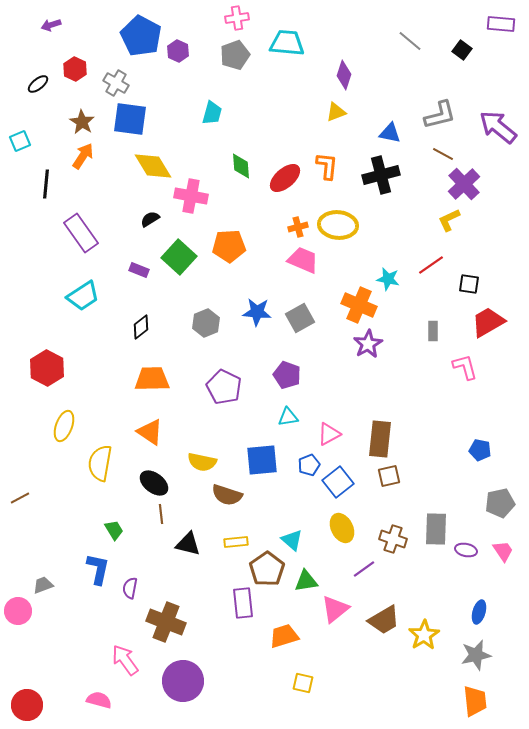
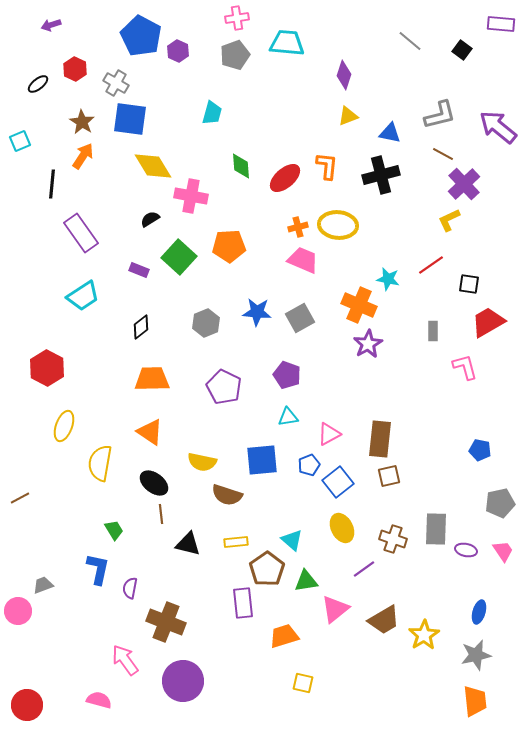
yellow triangle at (336, 112): moved 12 px right, 4 px down
black line at (46, 184): moved 6 px right
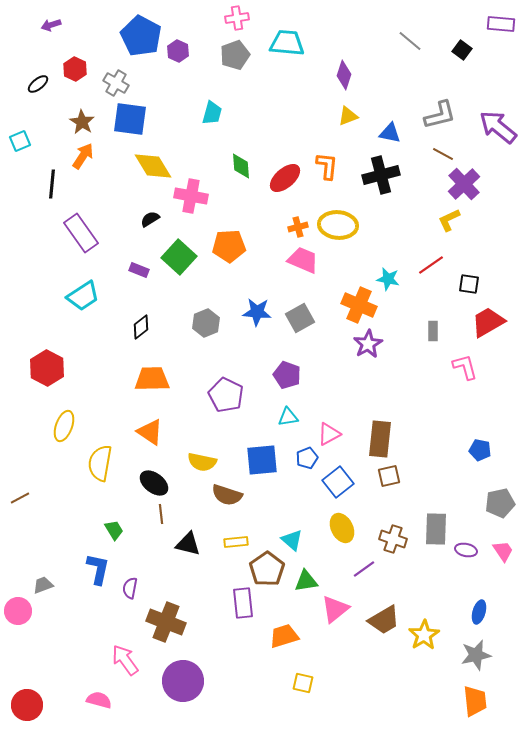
purple pentagon at (224, 387): moved 2 px right, 8 px down
blue pentagon at (309, 465): moved 2 px left, 7 px up
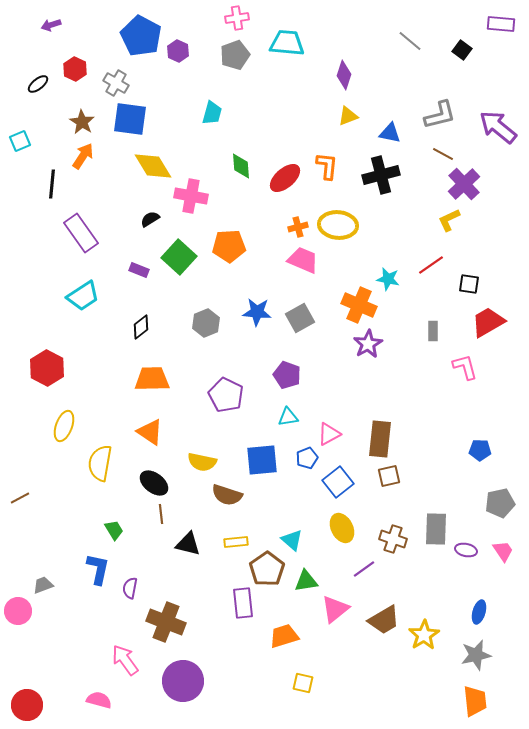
blue pentagon at (480, 450): rotated 10 degrees counterclockwise
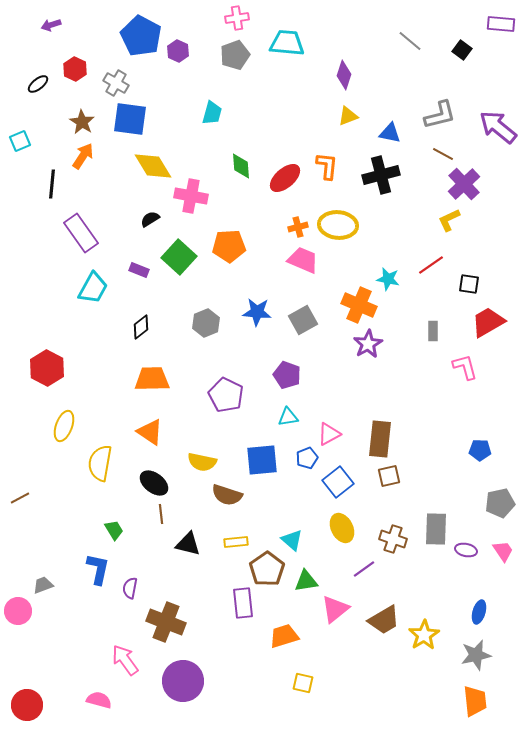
cyan trapezoid at (83, 296): moved 10 px right, 8 px up; rotated 28 degrees counterclockwise
gray square at (300, 318): moved 3 px right, 2 px down
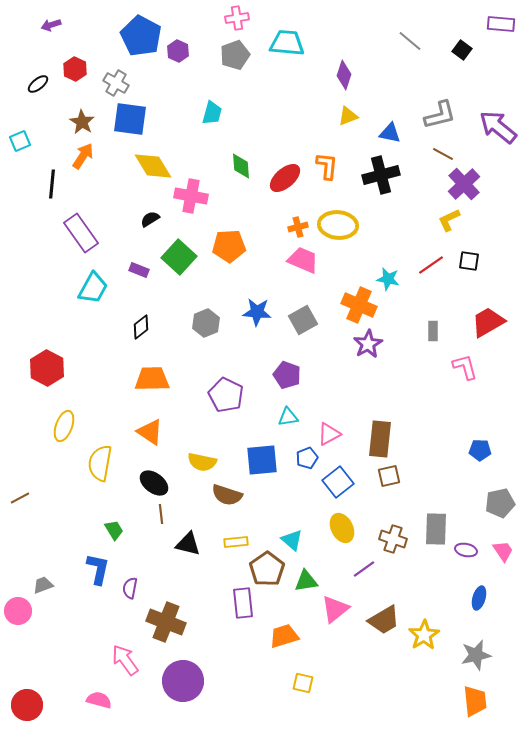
black square at (469, 284): moved 23 px up
blue ellipse at (479, 612): moved 14 px up
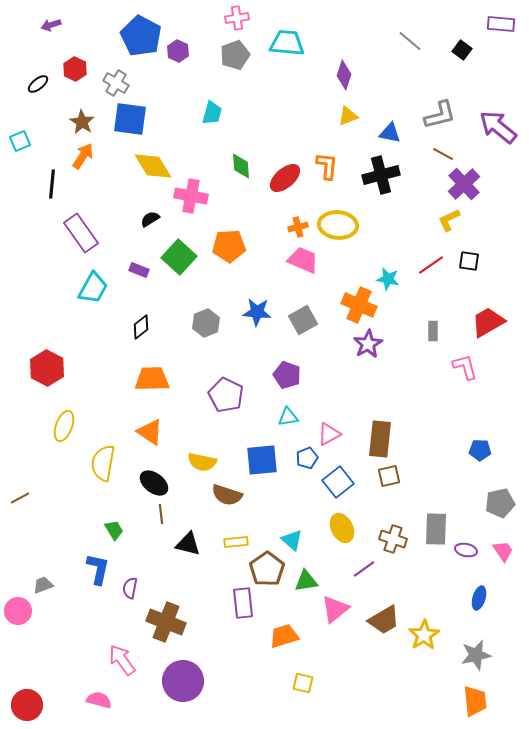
yellow semicircle at (100, 463): moved 3 px right
pink arrow at (125, 660): moved 3 px left
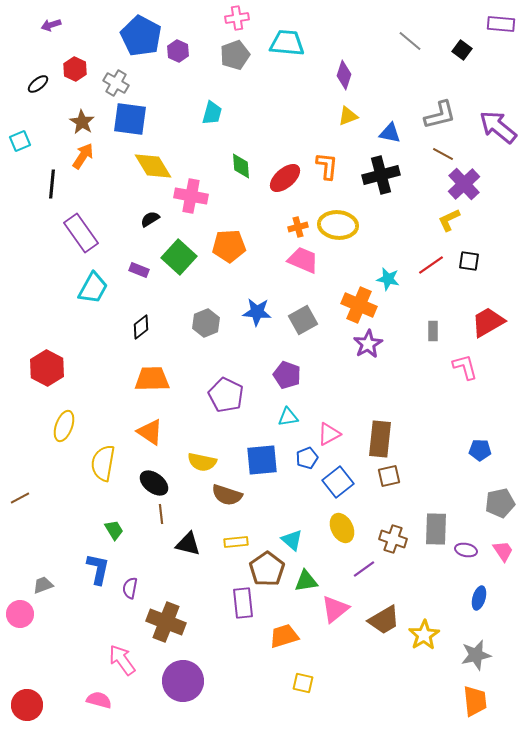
pink circle at (18, 611): moved 2 px right, 3 px down
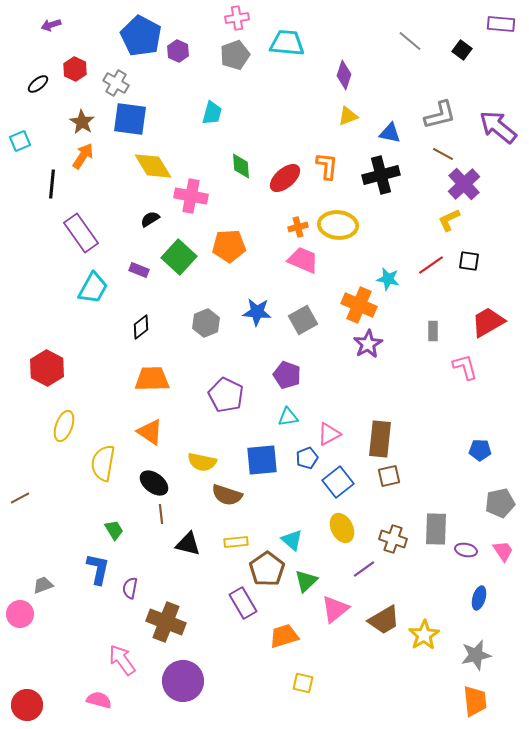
green triangle at (306, 581): rotated 35 degrees counterclockwise
purple rectangle at (243, 603): rotated 24 degrees counterclockwise
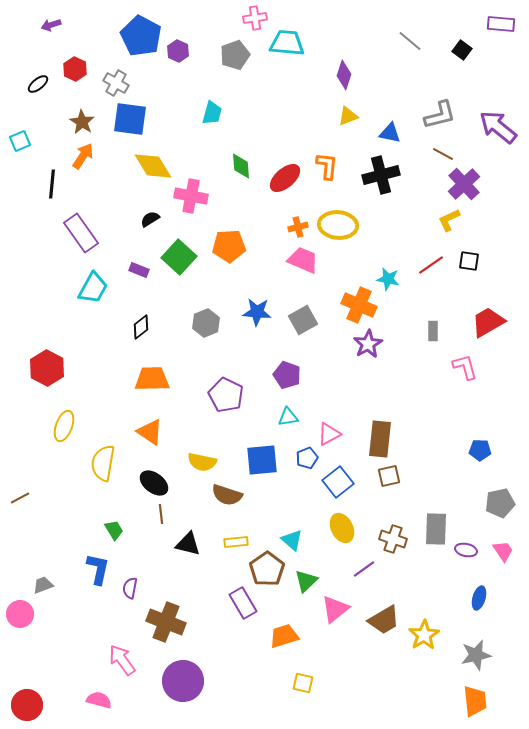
pink cross at (237, 18): moved 18 px right
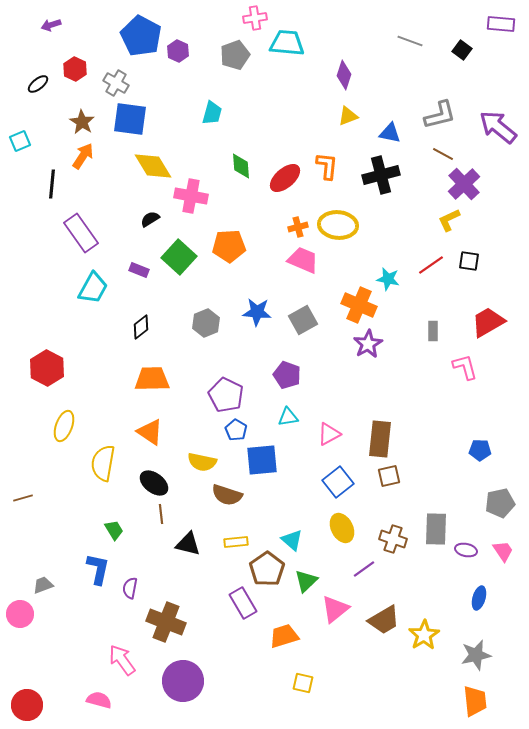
gray line at (410, 41): rotated 20 degrees counterclockwise
blue pentagon at (307, 458): moved 71 px left, 28 px up; rotated 20 degrees counterclockwise
brown line at (20, 498): moved 3 px right; rotated 12 degrees clockwise
